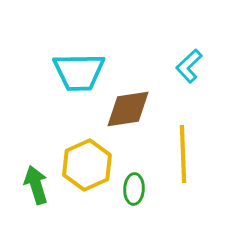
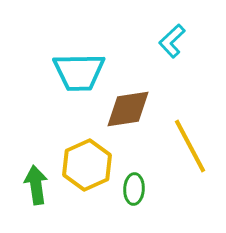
cyan L-shape: moved 17 px left, 25 px up
yellow line: moved 7 px right, 8 px up; rotated 26 degrees counterclockwise
green arrow: rotated 9 degrees clockwise
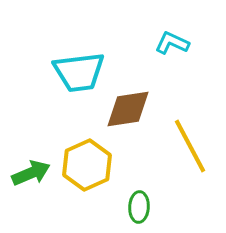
cyan L-shape: moved 2 px down; rotated 68 degrees clockwise
cyan trapezoid: rotated 6 degrees counterclockwise
green arrow: moved 5 px left, 12 px up; rotated 75 degrees clockwise
green ellipse: moved 5 px right, 18 px down
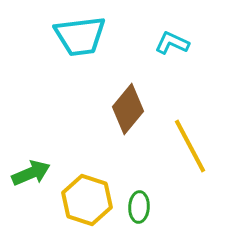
cyan trapezoid: moved 1 px right, 36 px up
brown diamond: rotated 42 degrees counterclockwise
yellow hexagon: moved 35 px down; rotated 18 degrees counterclockwise
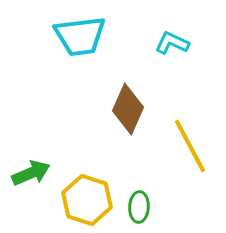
brown diamond: rotated 15 degrees counterclockwise
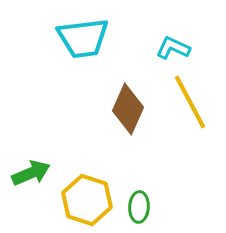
cyan trapezoid: moved 3 px right, 2 px down
cyan L-shape: moved 1 px right, 5 px down
yellow line: moved 44 px up
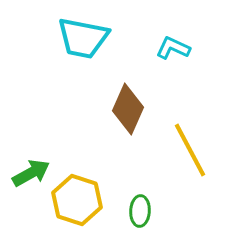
cyan trapezoid: rotated 18 degrees clockwise
yellow line: moved 48 px down
green arrow: rotated 6 degrees counterclockwise
yellow hexagon: moved 10 px left
green ellipse: moved 1 px right, 4 px down
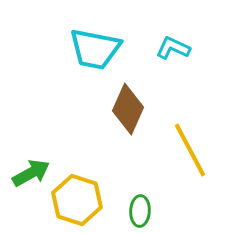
cyan trapezoid: moved 12 px right, 11 px down
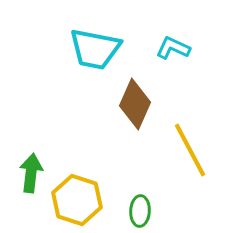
brown diamond: moved 7 px right, 5 px up
green arrow: rotated 54 degrees counterclockwise
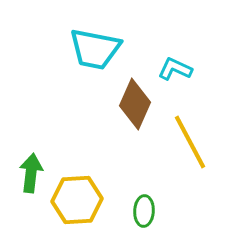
cyan L-shape: moved 2 px right, 21 px down
yellow line: moved 8 px up
yellow hexagon: rotated 21 degrees counterclockwise
green ellipse: moved 4 px right
